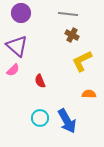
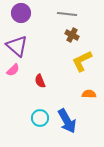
gray line: moved 1 px left
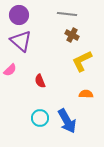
purple circle: moved 2 px left, 2 px down
purple triangle: moved 4 px right, 5 px up
pink semicircle: moved 3 px left
orange semicircle: moved 3 px left
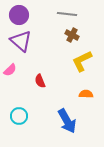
cyan circle: moved 21 px left, 2 px up
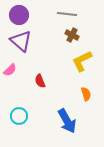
orange semicircle: rotated 72 degrees clockwise
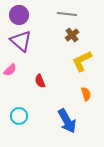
brown cross: rotated 24 degrees clockwise
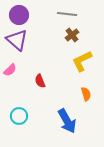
purple triangle: moved 4 px left, 1 px up
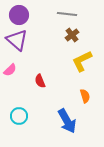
orange semicircle: moved 1 px left, 2 px down
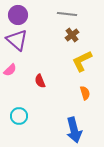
purple circle: moved 1 px left
orange semicircle: moved 3 px up
blue arrow: moved 7 px right, 9 px down; rotated 15 degrees clockwise
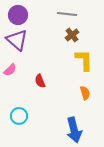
yellow L-shape: moved 2 px right, 1 px up; rotated 115 degrees clockwise
